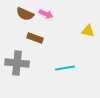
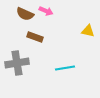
pink arrow: moved 3 px up
brown rectangle: moved 1 px up
gray cross: rotated 15 degrees counterclockwise
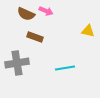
brown semicircle: moved 1 px right
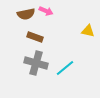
brown semicircle: rotated 36 degrees counterclockwise
gray cross: moved 19 px right; rotated 25 degrees clockwise
cyan line: rotated 30 degrees counterclockwise
